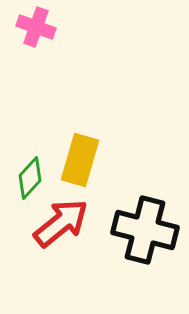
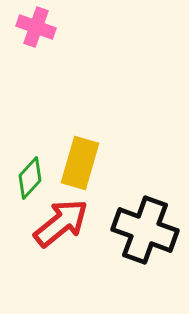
yellow rectangle: moved 3 px down
black cross: rotated 6 degrees clockwise
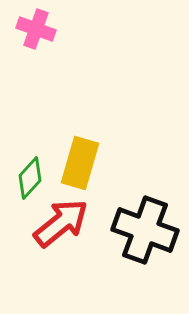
pink cross: moved 2 px down
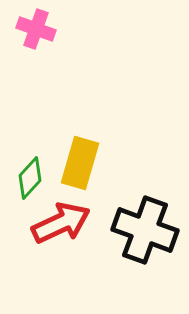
red arrow: rotated 14 degrees clockwise
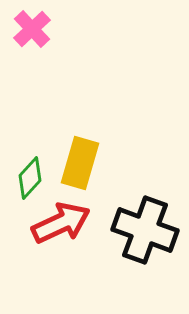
pink cross: moved 4 px left; rotated 27 degrees clockwise
